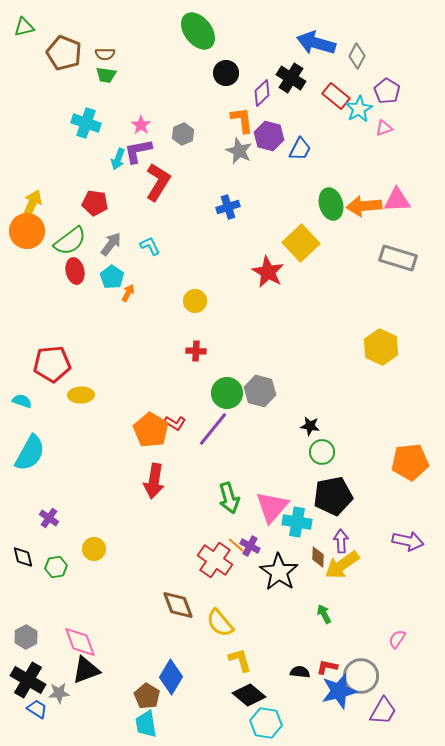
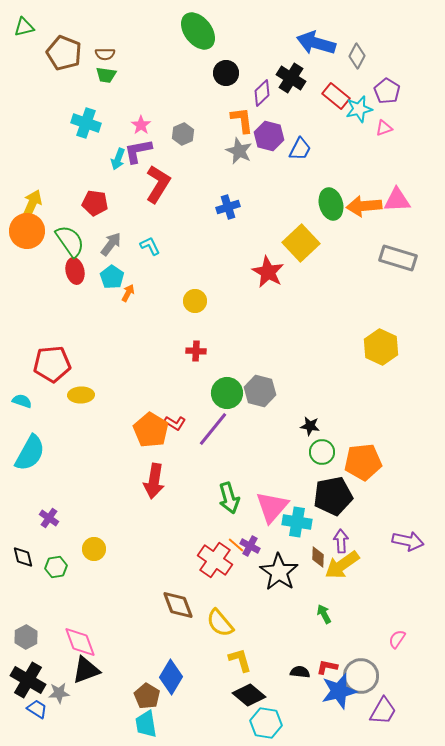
cyan star at (359, 109): rotated 16 degrees clockwise
red L-shape at (158, 182): moved 2 px down
green semicircle at (70, 241): rotated 88 degrees counterclockwise
orange pentagon at (410, 462): moved 47 px left
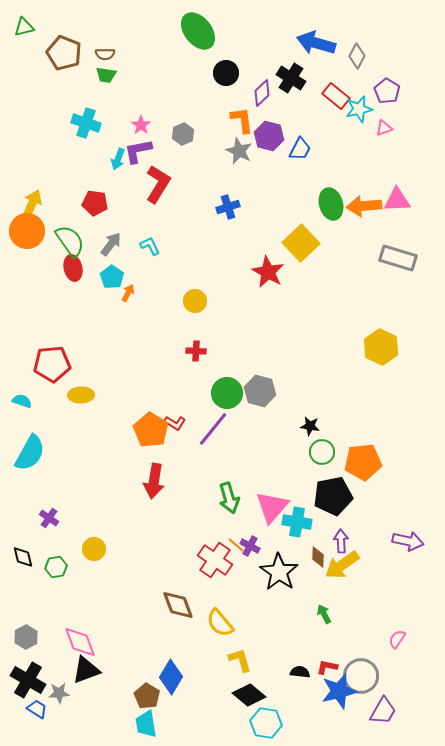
red ellipse at (75, 271): moved 2 px left, 3 px up
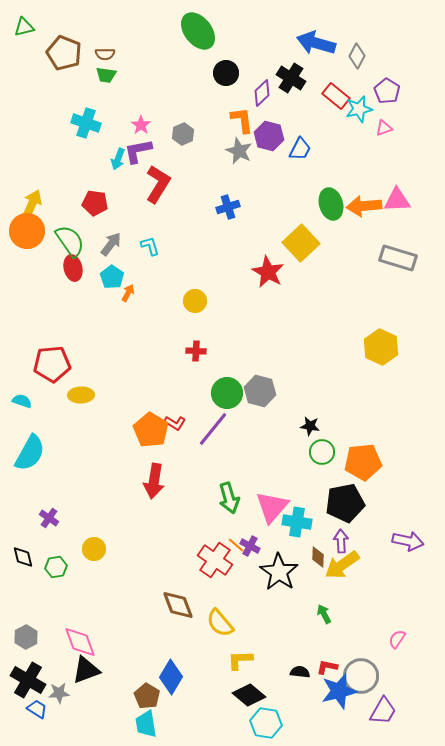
cyan L-shape at (150, 246): rotated 10 degrees clockwise
black pentagon at (333, 496): moved 12 px right, 7 px down
yellow L-shape at (240, 660): rotated 76 degrees counterclockwise
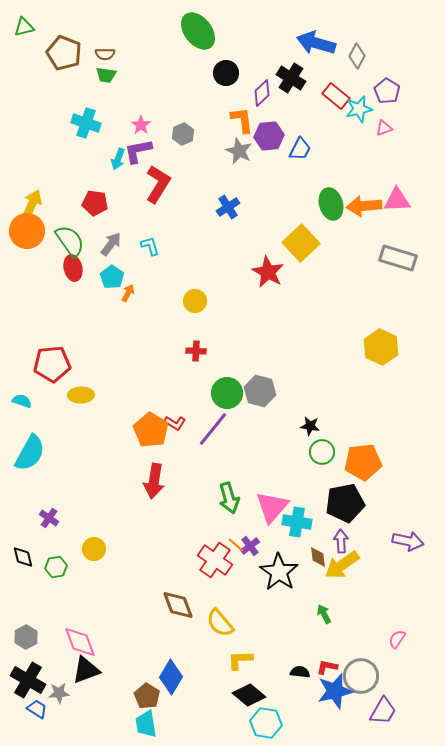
purple hexagon at (269, 136): rotated 20 degrees counterclockwise
blue cross at (228, 207): rotated 15 degrees counterclockwise
purple cross at (250, 546): rotated 24 degrees clockwise
brown diamond at (318, 557): rotated 10 degrees counterclockwise
blue star at (339, 691): moved 4 px left
